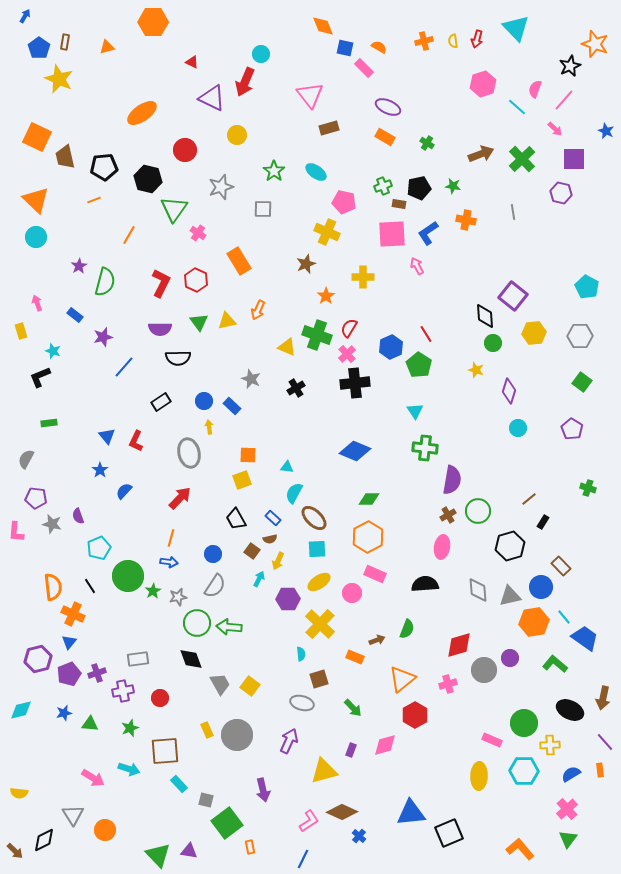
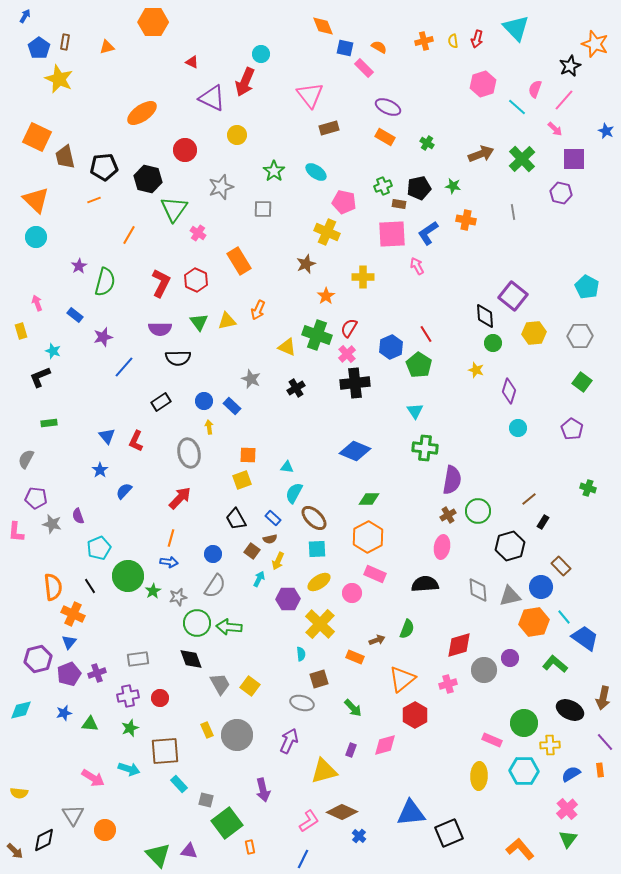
purple cross at (123, 691): moved 5 px right, 5 px down
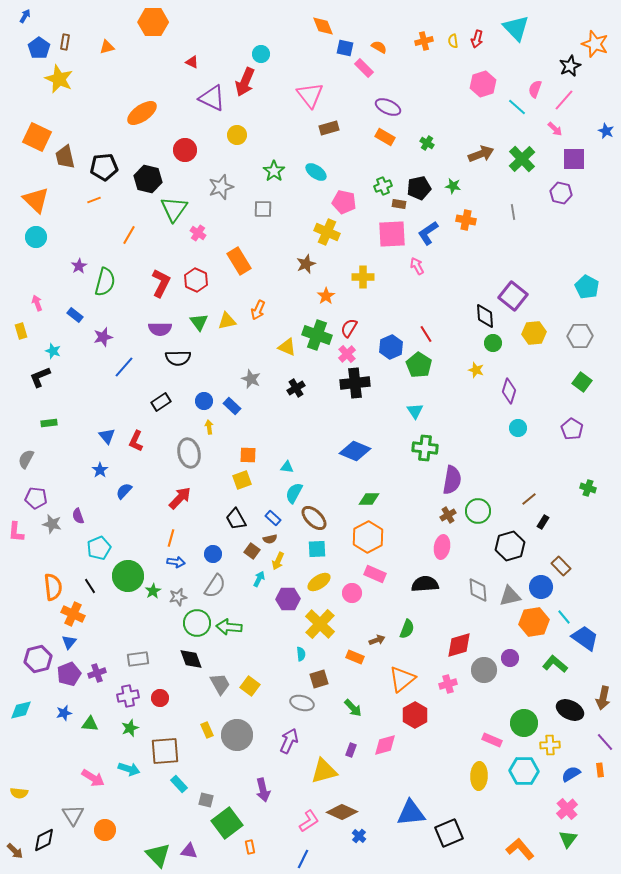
blue arrow at (169, 562): moved 7 px right
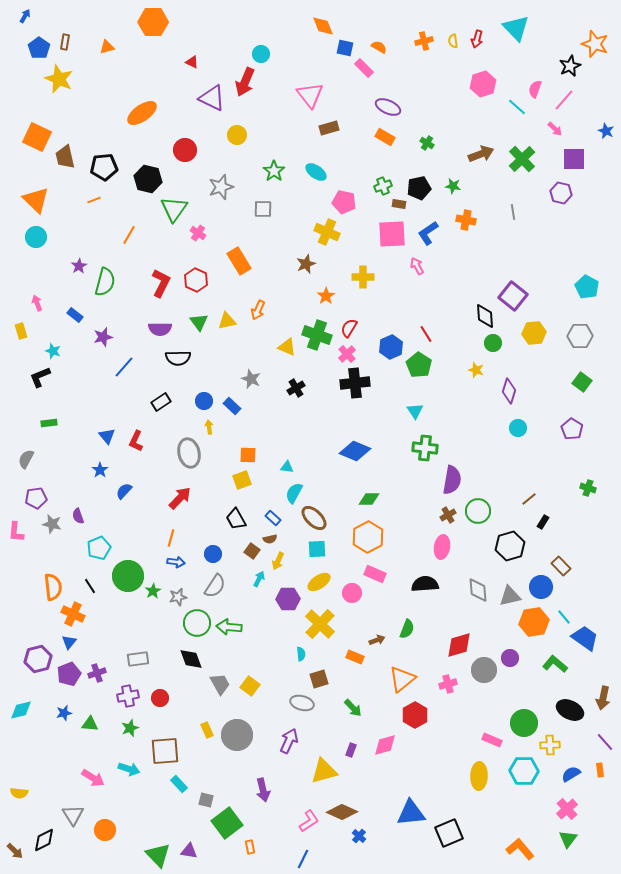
purple pentagon at (36, 498): rotated 15 degrees counterclockwise
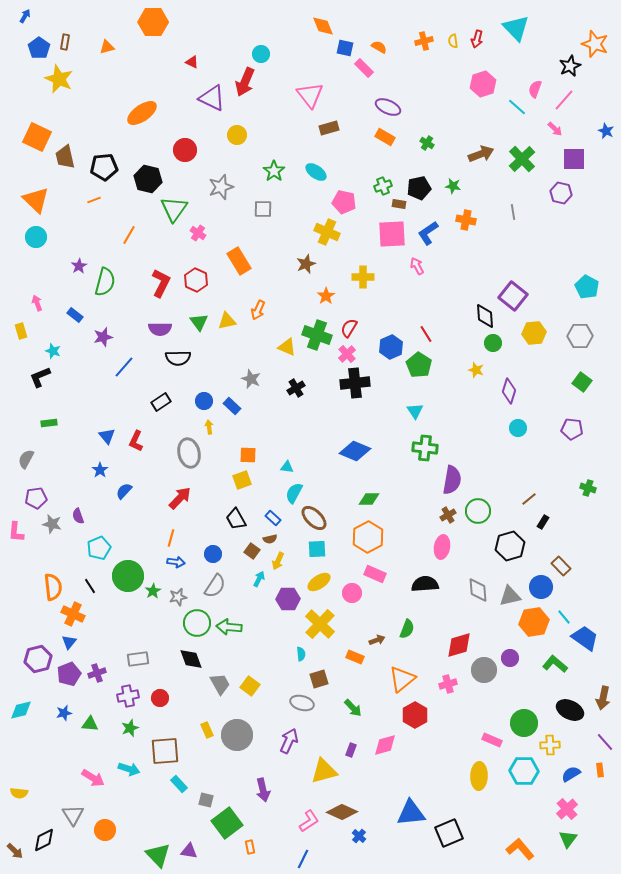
purple pentagon at (572, 429): rotated 25 degrees counterclockwise
